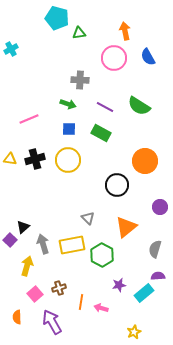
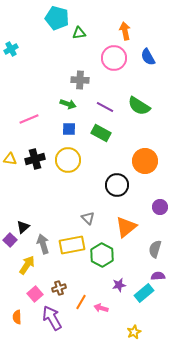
yellow arrow: moved 1 px up; rotated 18 degrees clockwise
orange line: rotated 21 degrees clockwise
purple arrow: moved 4 px up
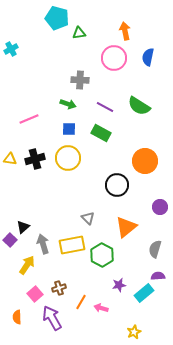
blue semicircle: rotated 42 degrees clockwise
yellow circle: moved 2 px up
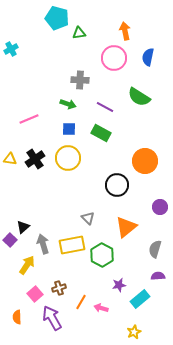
green semicircle: moved 9 px up
black cross: rotated 18 degrees counterclockwise
cyan rectangle: moved 4 px left, 6 px down
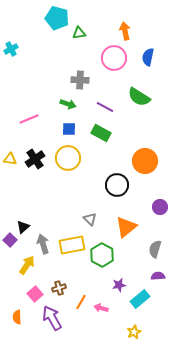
gray triangle: moved 2 px right, 1 px down
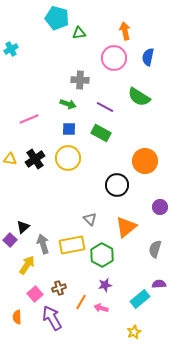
purple semicircle: moved 1 px right, 8 px down
purple star: moved 14 px left
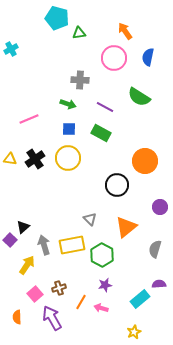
orange arrow: rotated 24 degrees counterclockwise
gray arrow: moved 1 px right, 1 px down
